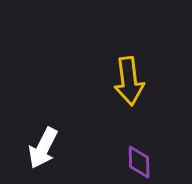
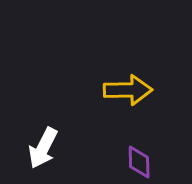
yellow arrow: moved 1 px left, 9 px down; rotated 84 degrees counterclockwise
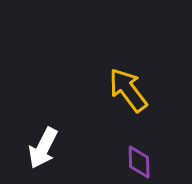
yellow arrow: rotated 126 degrees counterclockwise
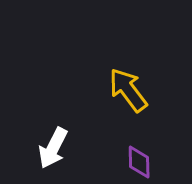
white arrow: moved 10 px right
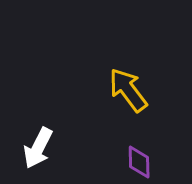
white arrow: moved 15 px left
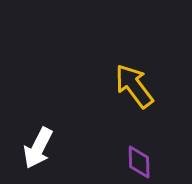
yellow arrow: moved 6 px right, 4 px up
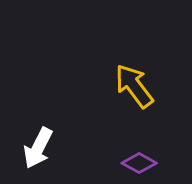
purple diamond: moved 1 px down; rotated 60 degrees counterclockwise
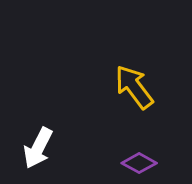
yellow arrow: moved 1 px down
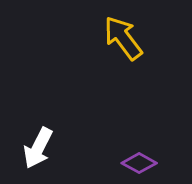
yellow arrow: moved 11 px left, 49 px up
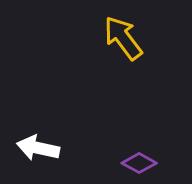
white arrow: rotated 75 degrees clockwise
